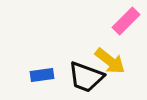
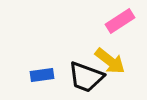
pink rectangle: moved 6 px left; rotated 12 degrees clockwise
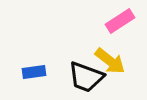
blue rectangle: moved 8 px left, 3 px up
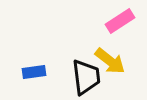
black trapezoid: rotated 117 degrees counterclockwise
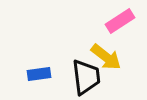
yellow arrow: moved 4 px left, 4 px up
blue rectangle: moved 5 px right, 2 px down
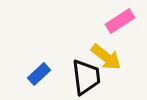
blue rectangle: rotated 35 degrees counterclockwise
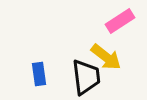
blue rectangle: rotated 55 degrees counterclockwise
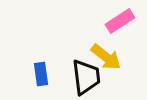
blue rectangle: moved 2 px right
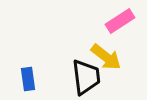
blue rectangle: moved 13 px left, 5 px down
